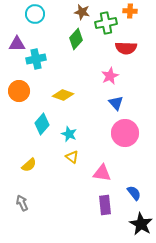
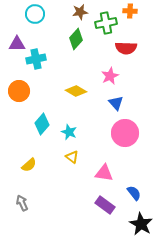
brown star: moved 2 px left; rotated 21 degrees counterclockwise
yellow diamond: moved 13 px right, 4 px up; rotated 10 degrees clockwise
cyan star: moved 2 px up
pink triangle: moved 2 px right
purple rectangle: rotated 48 degrees counterclockwise
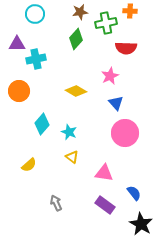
gray arrow: moved 34 px right
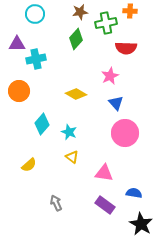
yellow diamond: moved 3 px down
blue semicircle: rotated 42 degrees counterclockwise
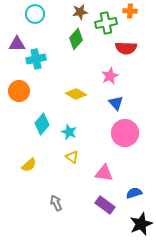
blue semicircle: rotated 28 degrees counterclockwise
black star: rotated 20 degrees clockwise
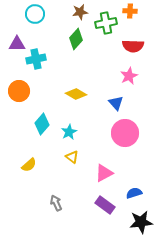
red semicircle: moved 7 px right, 2 px up
pink star: moved 19 px right
cyan star: rotated 21 degrees clockwise
pink triangle: rotated 36 degrees counterclockwise
black star: moved 2 px up; rotated 15 degrees clockwise
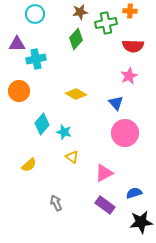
cyan star: moved 5 px left; rotated 28 degrees counterclockwise
